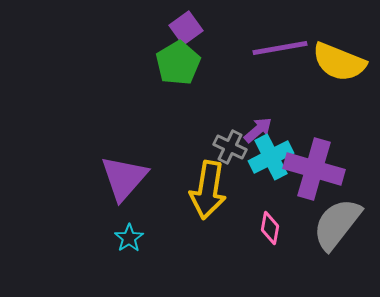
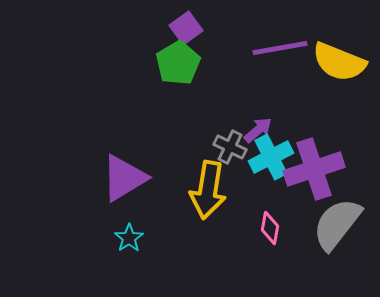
purple cross: rotated 34 degrees counterclockwise
purple triangle: rotated 18 degrees clockwise
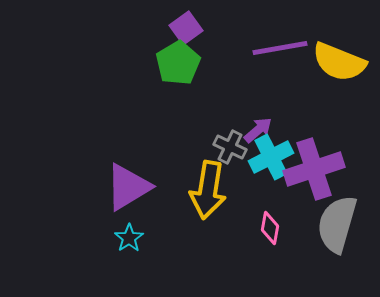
purple triangle: moved 4 px right, 9 px down
gray semicircle: rotated 22 degrees counterclockwise
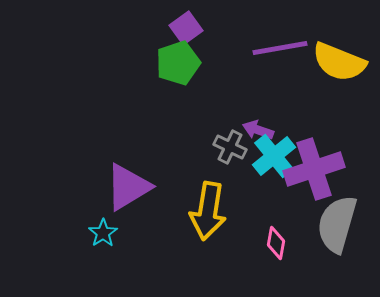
green pentagon: rotated 12 degrees clockwise
purple arrow: rotated 120 degrees counterclockwise
cyan cross: moved 3 px right, 1 px up; rotated 12 degrees counterclockwise
yellow arrow: moved 21 px down
pink diamond: moved 6 px right, 15 px down
cyan star: moved 26 px left, 5 px up
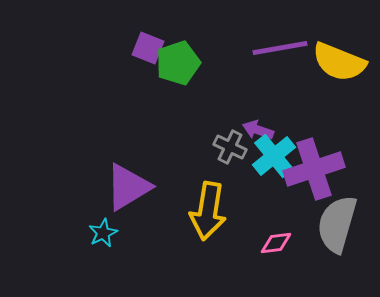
purple square: moved 38 px left, 20 px down; rotated 32 degrees counterclockwise
cyan star: rotated 8 degrees clockwise
pink diamond: rotated 72 degrees clockwise
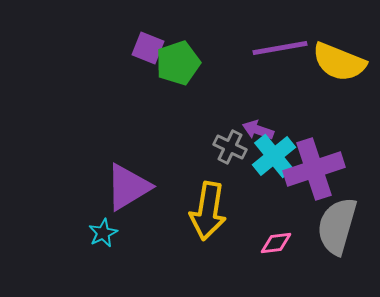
gray semicircle: moved 2 px down
